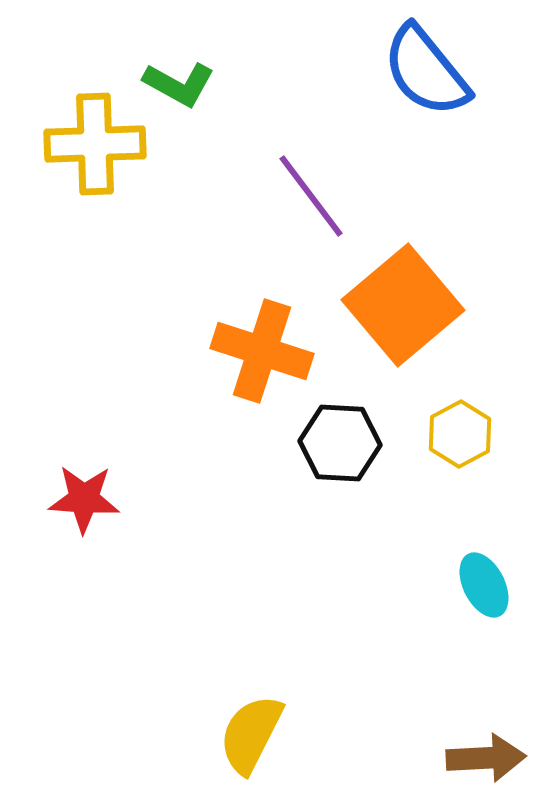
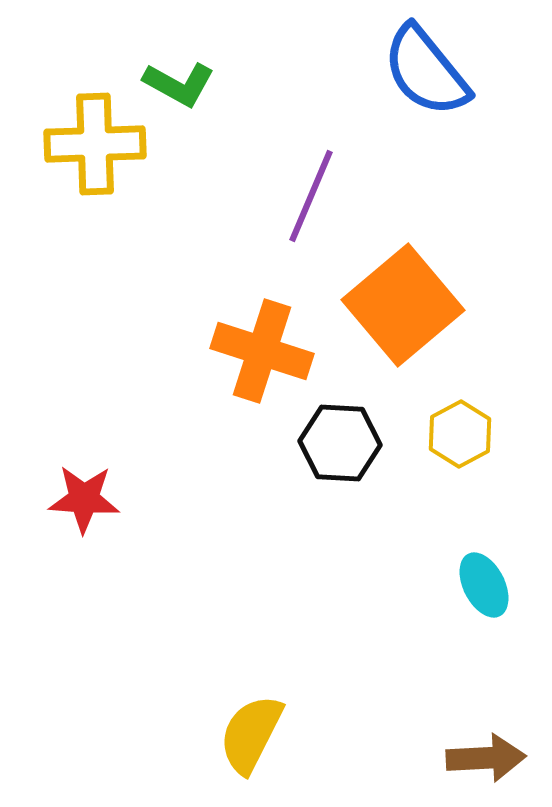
purple line: rotated 60 degrees clockwise
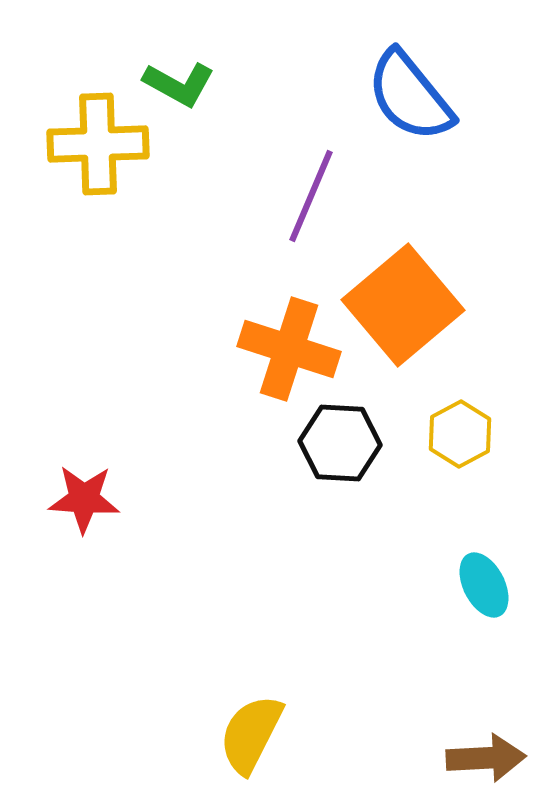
blue semicircle: moved 16 px left, 25 px down
yellow cross: moved 3 px right
orange cross: moved 27 px right, 2 px up
